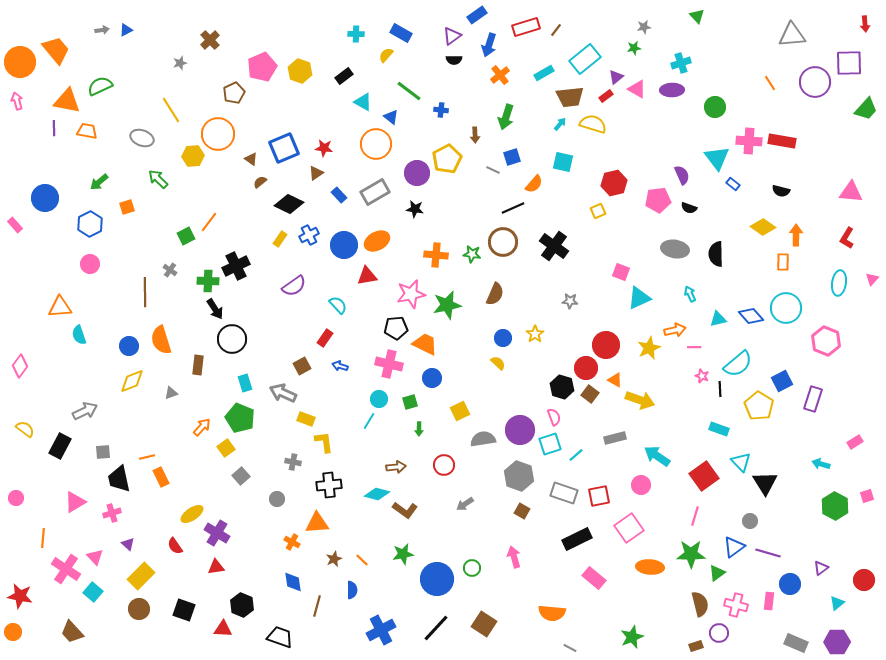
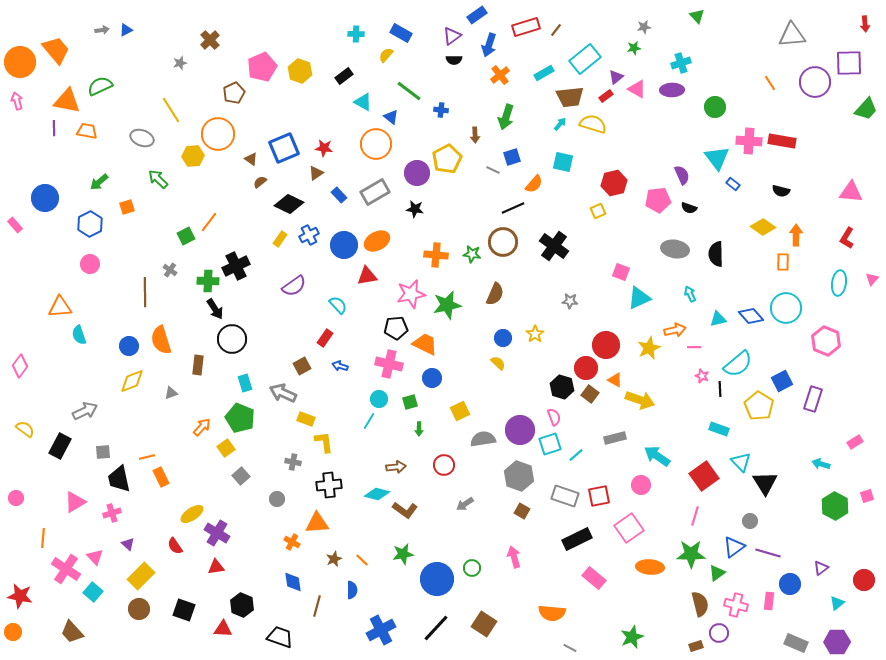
gray rectangle at (564, 493): moved 1 px right, 3 px down
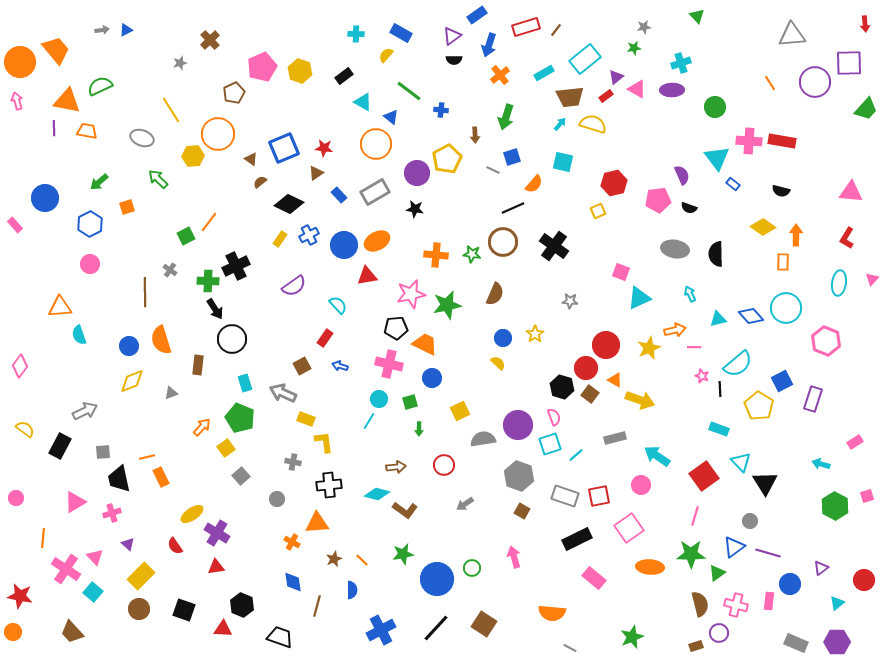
purple circle at (520, 430): moved 2 px left, 5 px up
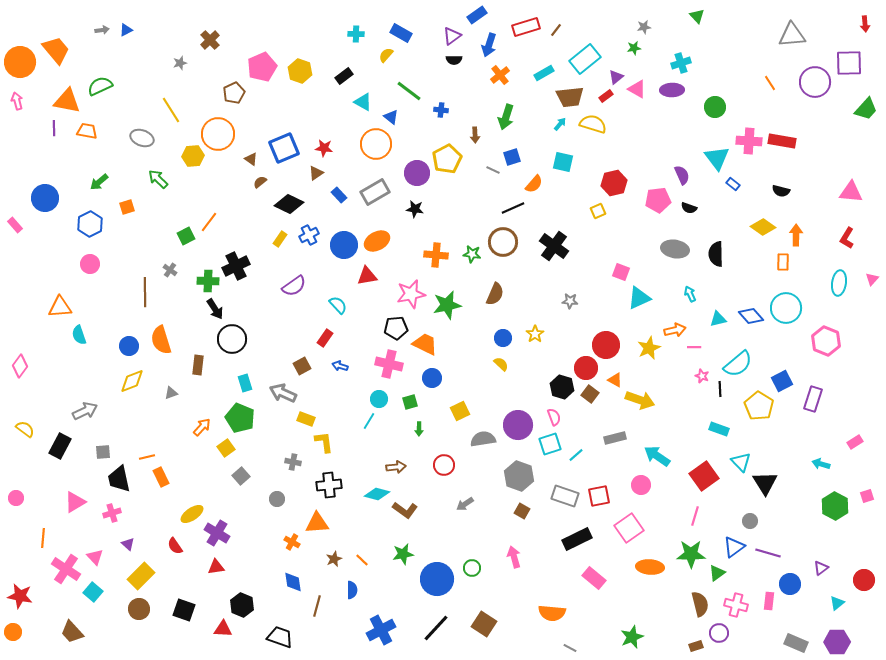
yellow semicircle at (498, 363): moved 3 px right, 1 px down
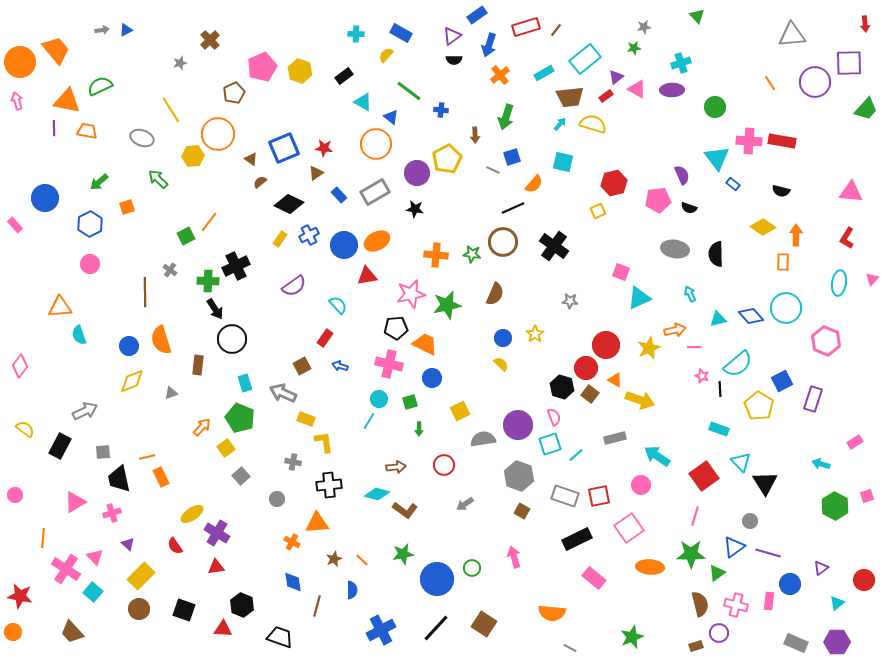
pink circle at (16, 498): moved 1 px left, 3 px up
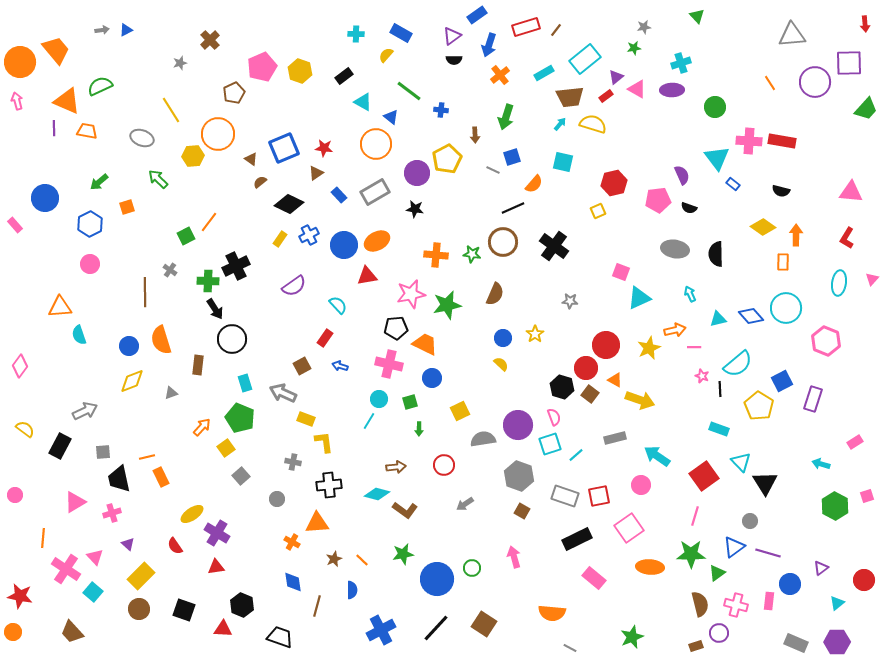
orange triangle at (67, 101): rotated 12 degrees clockwise
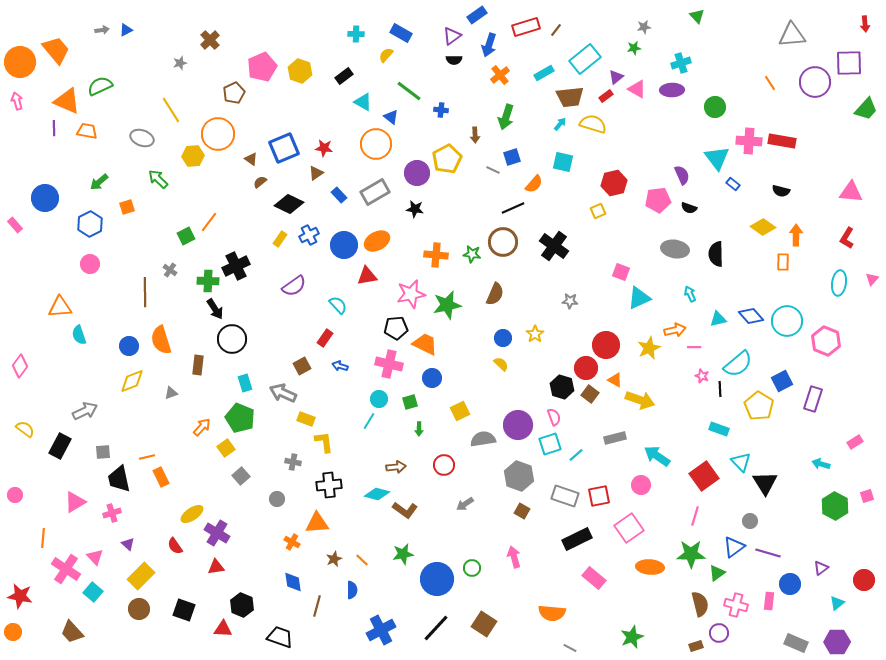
cyan circle at (786, 308): moved 1 px right, 13 px down
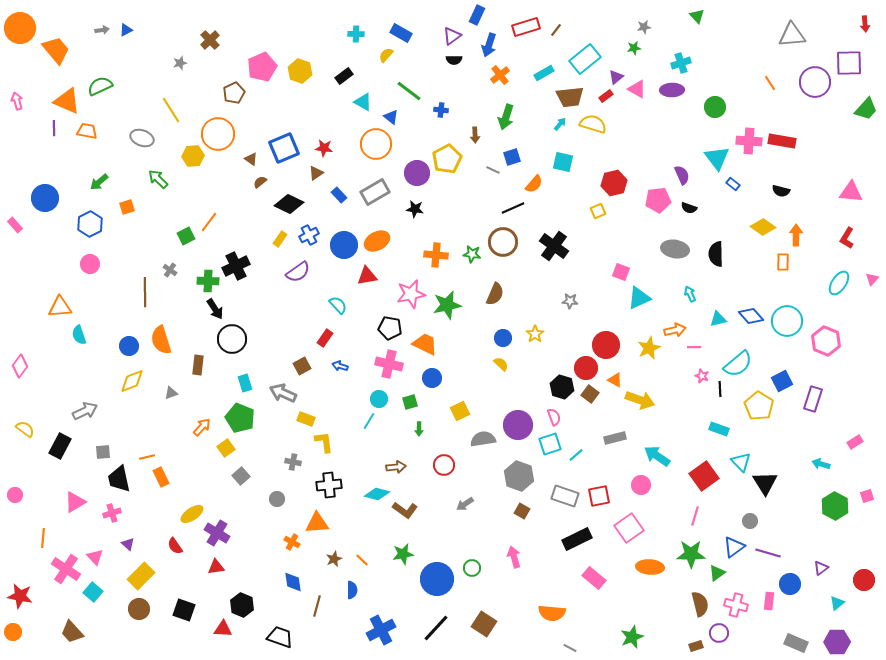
blue rectangle at (477, 15): rotated 30 degrees counterclockwise
orange circle at (20, 62): moved 34 px up
cyan ellipse at (839, 283): rotated 25 degrees clockwise
purple semicircle at (294, 286): moved 4 px right, 14 px up
black pentagon at (396, 328): moved 6 px left; rotated 15 degrees clockwise
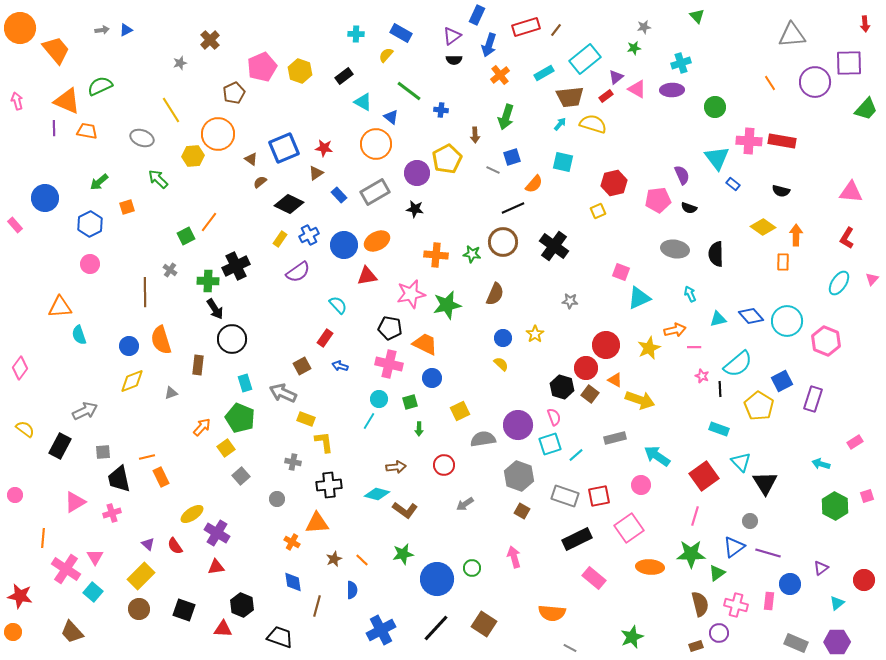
pink diamond at (20, 366): moved 2 px down
purple triangle at (128, 544): moved 20 px right
pink triangle at (95, 557): rotated 12 degrees clockwise
